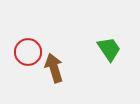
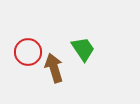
green trapezoid: moved 26 px left
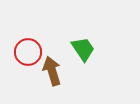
brown arrow: moved 2 px left, 3 px down
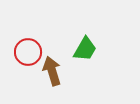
green trapezoid: moved 2 px right; rotated 64 degrees clockwise
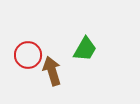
red circle: moved 3 px down
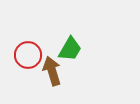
green trapezoid: moved 15 px left
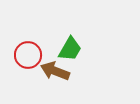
brown arrow: moved 3 px right; rotated 52 degrees counterclockwise
